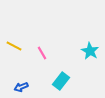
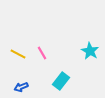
yellow line: moved 4 px right, 8 px down
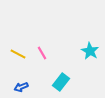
cyan rectangle: moved 1 px down
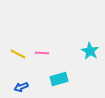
pink line: rotated 56 degrees counterclockwise
cyan rectangle: moved 2 px left, 3 px up; rotated 36 degrees clockwise
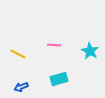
pink line: moved 12 px right, 8 px up
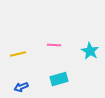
yellow line: rotated 42 degrees counterclockwise
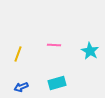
yellow line: rotated 56 degrees counterclockwise
cyan rectangle: moved 2 px left, 4 px down
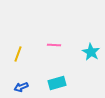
cyan star: moved 1 px right, 1 px down
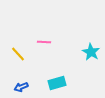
pink line: moved 10 px left, 3 px up
yellow line: rotated 63 degrees counterclockwise
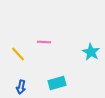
blue arrow: rotated 56 degrees counterclockwise
